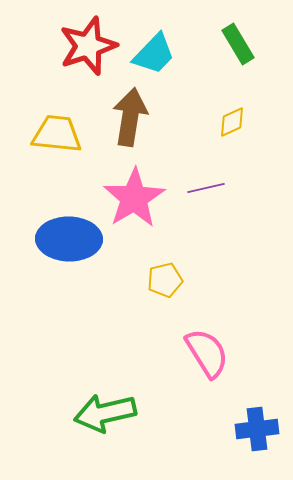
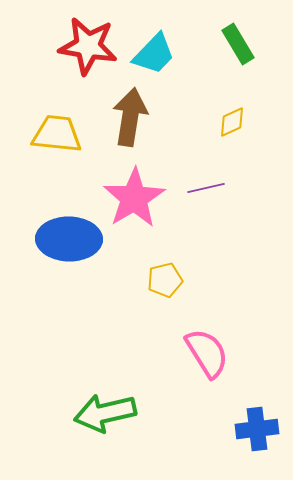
red star: rotated 28 degrees clockwise
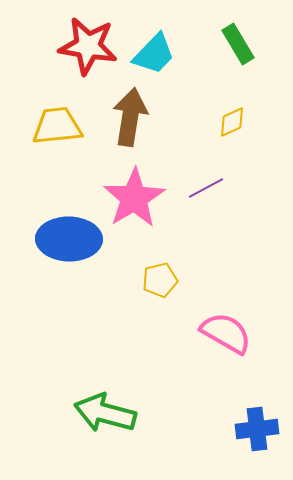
yellow trapezoid: moved 8 px up; rotated 12 degrees counterclockwise
purple line: rotated 15 degrees counterclockwise
yellow pentagon: moved 5 px left
pink semicircle: moved 19 px right, 20 px up; rotated 28 degrees counterclockwise
green arrow: rotated 28 degrees clockwise
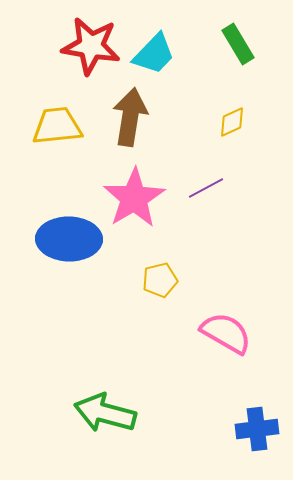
red star: moved 3 px right
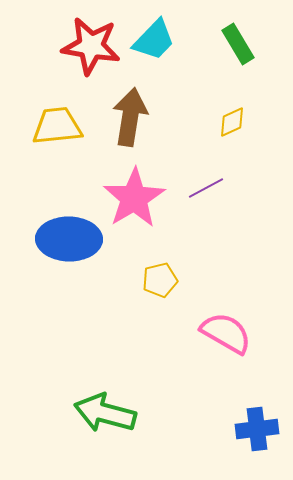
cyan trapezoid: moved 14 px up
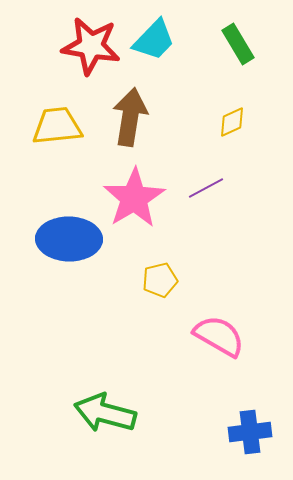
pink semicircle: moved 7 px left, 3 px down
blue cross: moved 7 px left, 3 px down
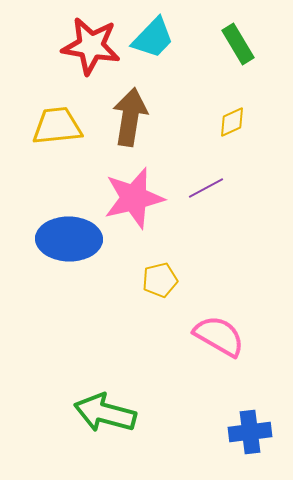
cyan trapezoid: moved 1 px left, 2 px up
pink star: rotated 18 degrees clockwise
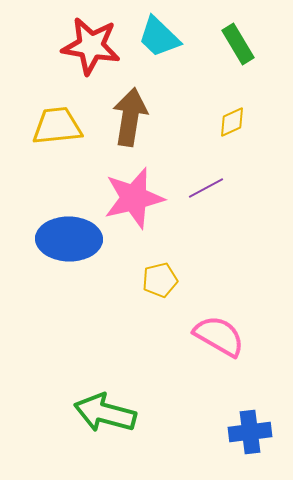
cyan trapezoid: moved 6 px right, 1 px up; rotated 90 degrees clockwise
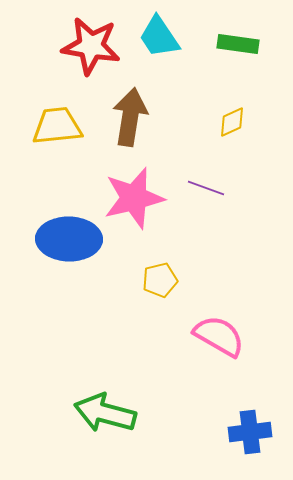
cyan trapezoid: rotated 12 degrees clockwise
green rectangle: rotated 51 degrees counterclockwise
purple line: rotated 48 degrees clockwise
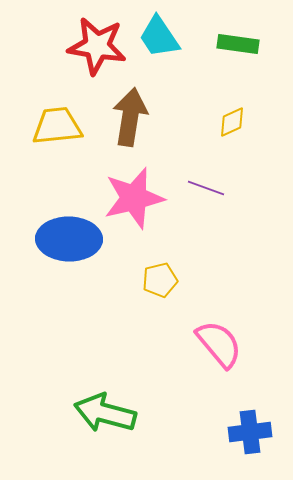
red star: moved 6 px right
pink semicircle: moved 8 px down; rotated 20 degrees clockwise
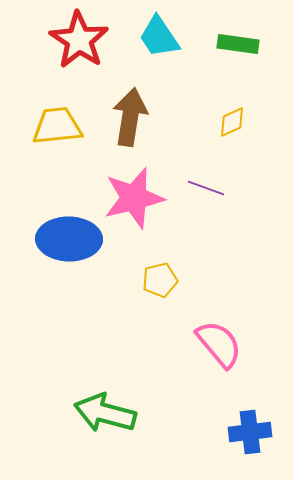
red star: moved 18 px left, 6 px up; rotated 24 degrees clockwise
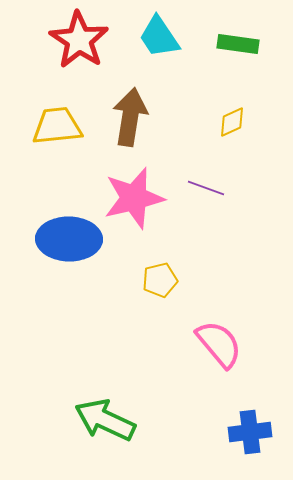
green arrow: moved 7 px down; rotated 10 degrees clockwise
